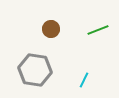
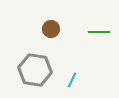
green line: moved 1 px right, 2 px down; rotated 20 degrees clockwise
cyan line: moved 12 px left
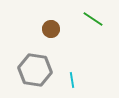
green line: moved 6 px left, 13 px up; rotated 35 degrees clockwise
cyan line: rotated 35 degrees counterclockwise
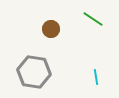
gray hexagon: moved 1 px left, 2 px down
cyan line: moved 24 px right, 3 px up
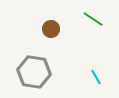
cyan line: rotated 21 degrees counterclockwise
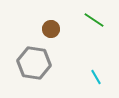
green line: moved 1 px right, 1 px down
gray hexagon: moved 9 px up
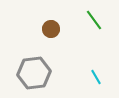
green line: rotated 20 degrees clockwise
gray hexagon: moved 10 px down; rotated 16 degrees counterclockwise
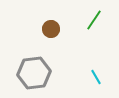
green line: rotated 70 degrees clockwise
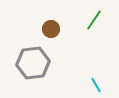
gray hexagon: moved 1 px left, 10 px up
cyan line: moved 8 px down
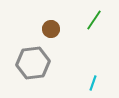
cyan line: moved 3 px left, 2 px up; rotated 49 degrees clockwise
